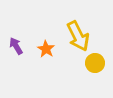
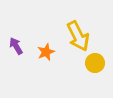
orange star: moved 3 px down; rotated 18 degrees clockwise
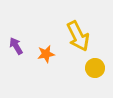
orange star: moved 2 px down; rotated 12 degrees clockwise
yellow circle: moved 5 px down
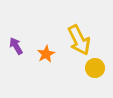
yellow arrow: moved 1 px right, 4 px down
orange star: rotated 18 degrees counterclockwise
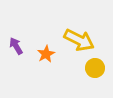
yellow arrow: rotated 36 degrees counterclockwise
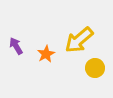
yellow arrow: rotated 112 degrees clockwise
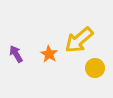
purple arrow: moved 8 px down
orange star: moved 3 px right; rotated 12 degrees counterclockwise
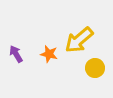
orange star: rotated 18 degrees counterclockwise
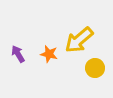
purple arrow: moved 2 px right
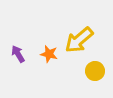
yellow circle: moved 3 px down
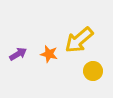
purple arrow: rotated 90 degrees clockwise
yellow circle: moved 2 px left
